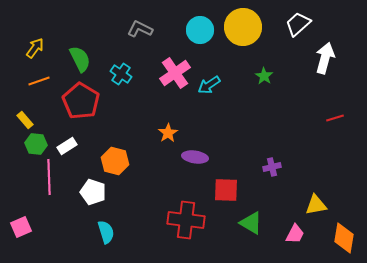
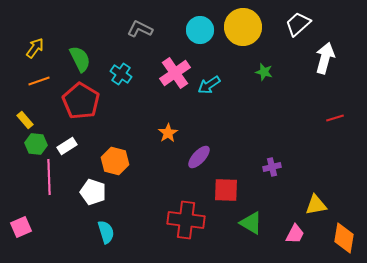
green star: moved 4 px up; rotated 18 degrees counterclockwise
purple ellipse: moved 4 px right; rotated 55 degrees counterclockwise
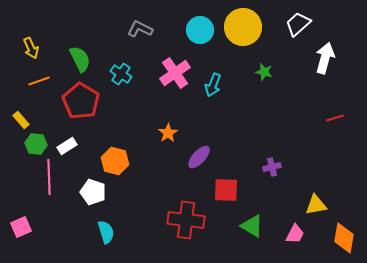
yellow arrow: moved 4 px left; rotated 120 degrees clockwise
cyan arrow: moved 4 px right; rotated 35 degrees counterclockwise
yellow rectangle: moved 4 px left
green triangle: moved 1 px right, 3 px down
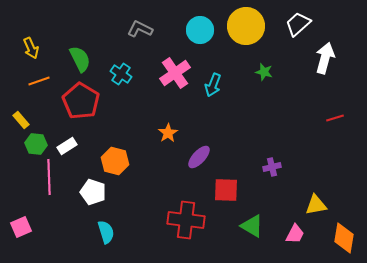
yellow circle: moved 3 px right, 1 px up
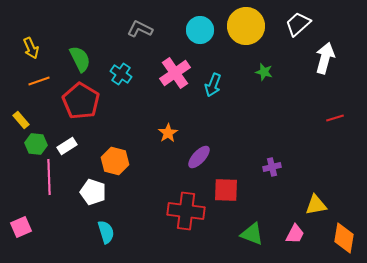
red cross: moved 9 px up
green triangle: moved 8 px down; rotated 10 degrees counterclockwise
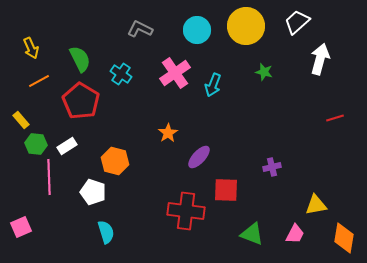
white trapezoid: moved 1 px left, 2 px up
cyan circle: moved 3 px left
white arrow: moved 5 px left, 1 px down
orange line: rotated 10 degrees counterclockwise
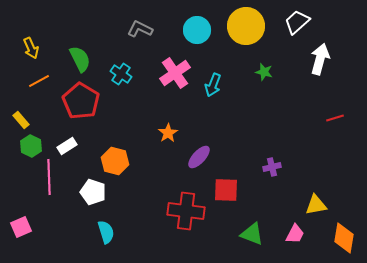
green hexagon: moved 5 px left, 2 px down; rotated 20 degrees clockwise
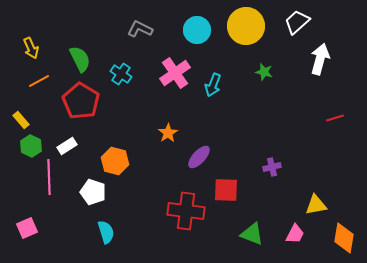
pink square: moved 6 px right, 1 px down
